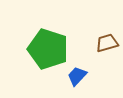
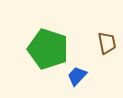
brown trapezoid: rotated 95 degrees clockwise
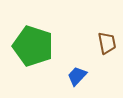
green pentagon: moved 15 px left, 3 px up
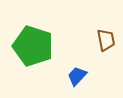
brown trapezoid: moved 1 px left, 3 px up
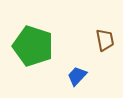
brown trapezoid: moved 1 px left
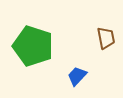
brown trapezoid: moved 1 px right, 2 px up
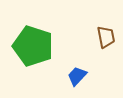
brown trapezoid: moved 1 px up
